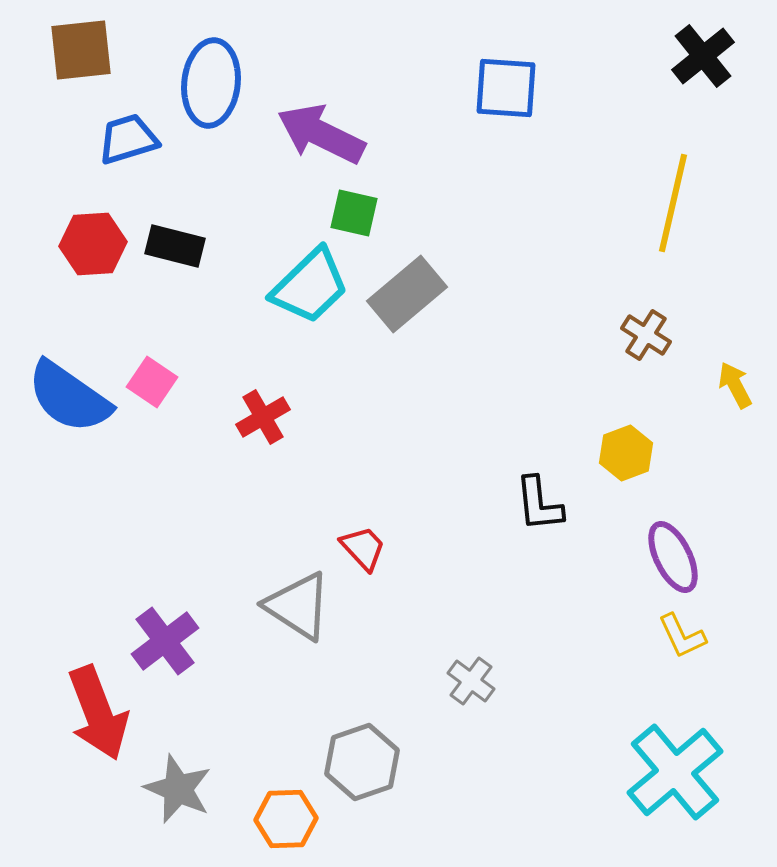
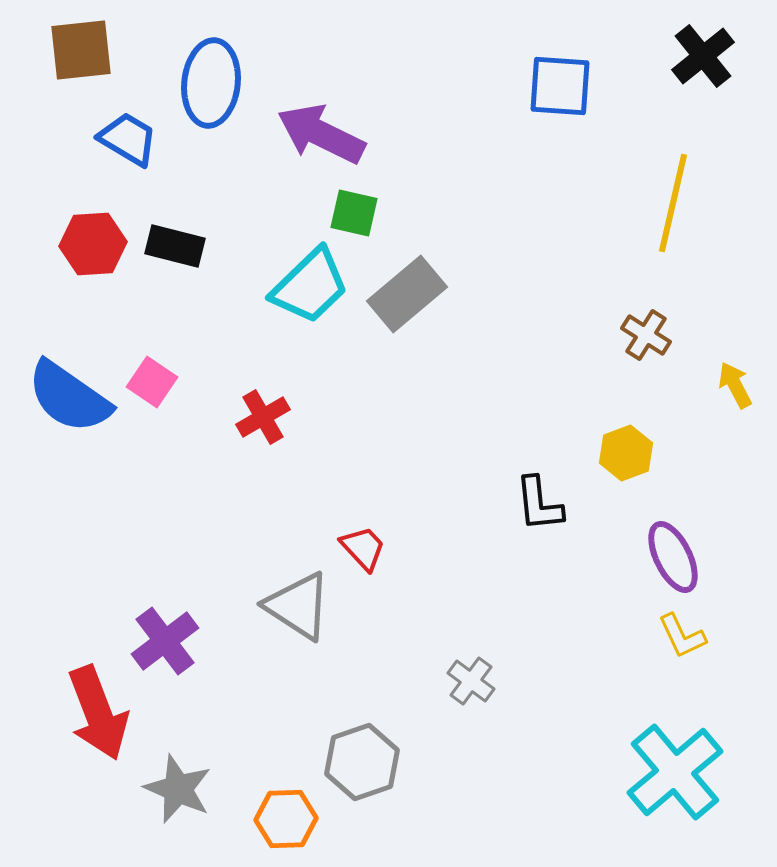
blue square: moved 54 px right, 2 px up
blue trapezoid: rotated 48 degrees clockwise
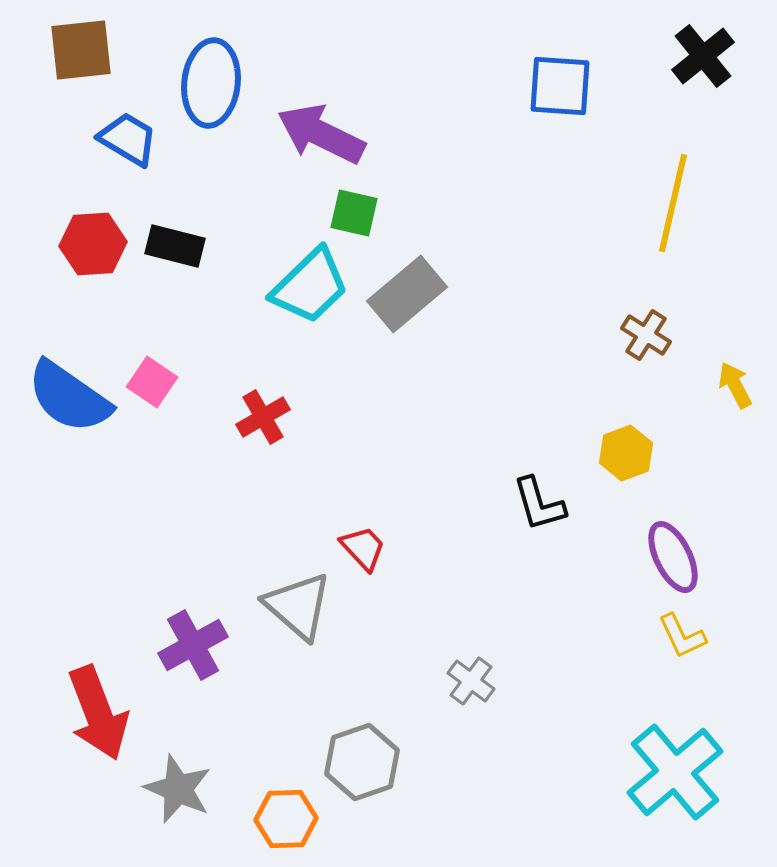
black L-shape: rotated 10 degrees counterclockwise
gray triangle: rotated 8 degrees clockwise
purple cross: moved 28 px right, 4 px down; rotated 8 degrees clockwise
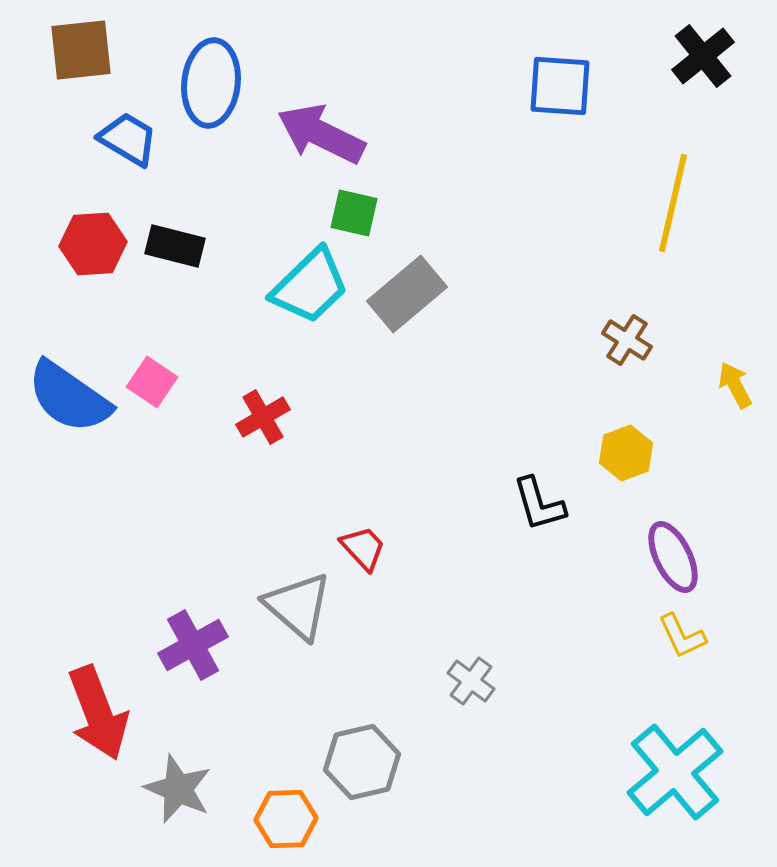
brown cross: moved 19 px left, 5 px down
gray hexagon: rotated 6 degrees clockwise
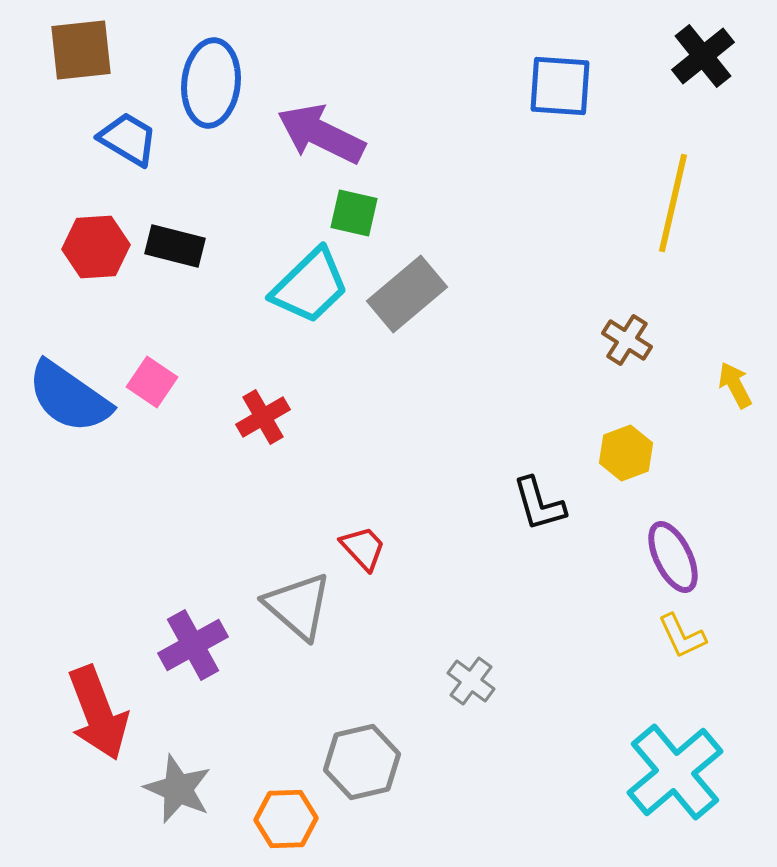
red hexagon: moved 3 px right, 3 px down
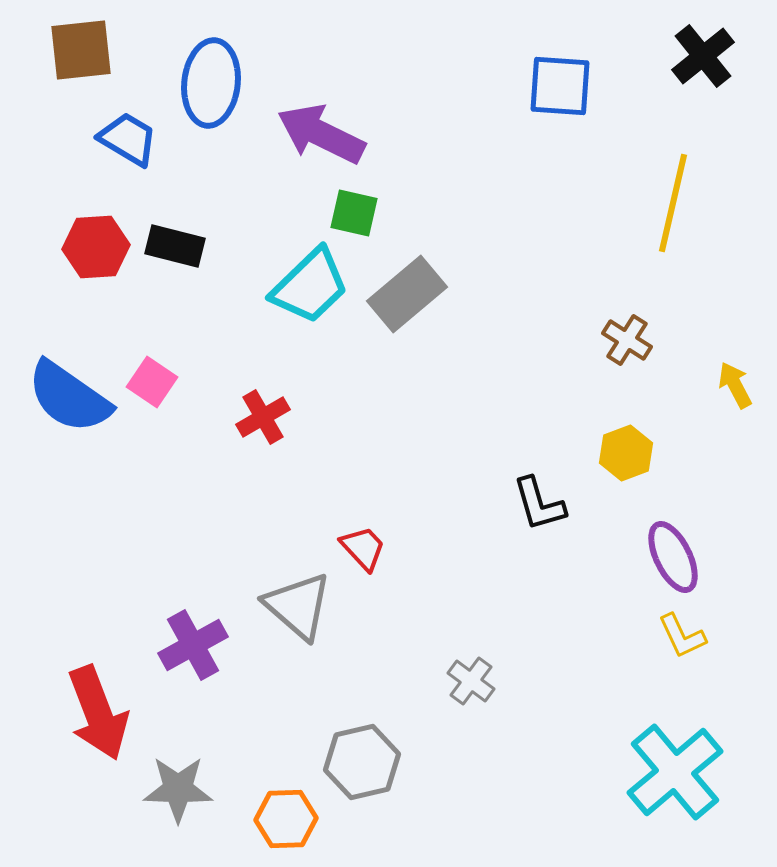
gray star: rotated 22 degrees counterclockwise
